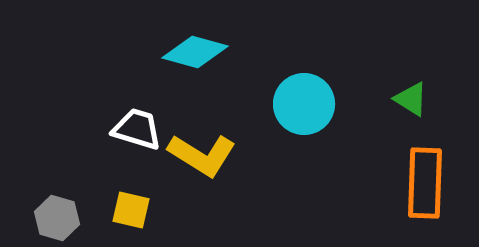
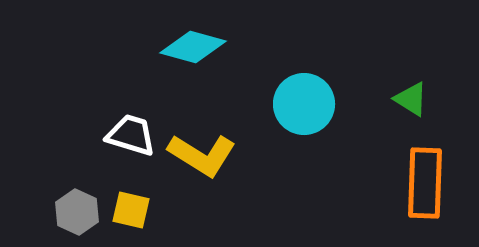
cyan diamond: moved 2 px left, 5 px up
white trapezoid: moved 6 px left, 6 px down
gray hexagon: moved 20 px right, 6 px up; rotated 9 degrees clockwise
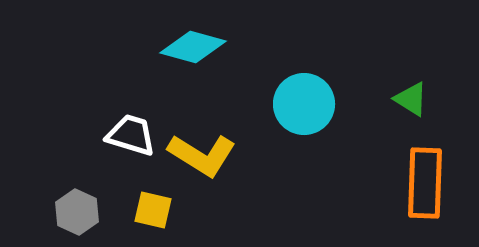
yellow square: moved 22 px right
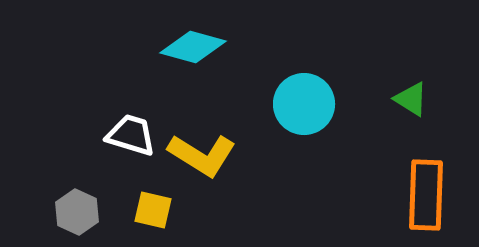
orange rectangle: moved 1 px right, 12 px down
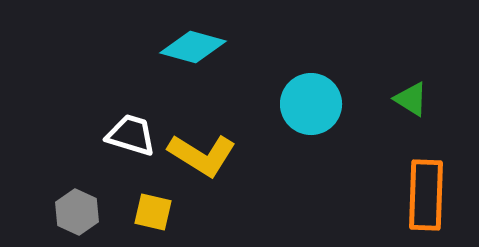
cyan circle: moved 7 px right
yellow square: moved 2 px down
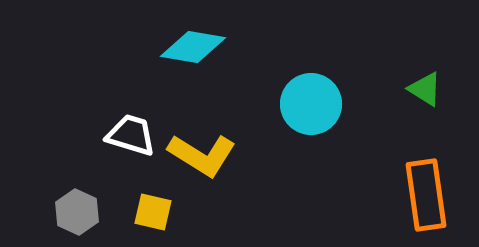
cyan diamond: rotated 6 degrees counterclockwise
green triangle: moved 14 px right, 10 px up
orange rectangle: rotated 10 degrees counterclockwise
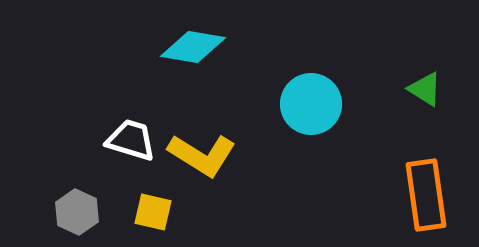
white trapezoid: moved 5 px down
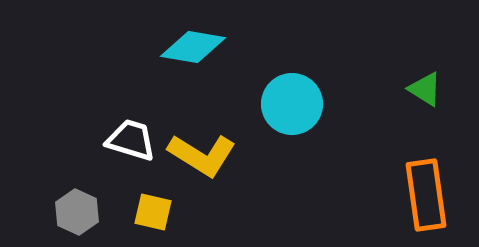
cyan circle: moved 19 px left
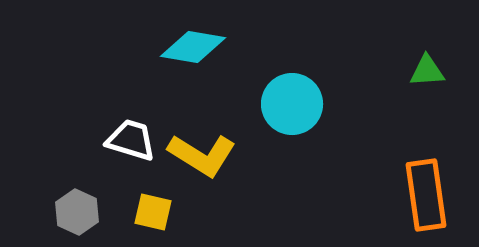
green triangle: moved 2 px right, 18 px up; rotated 36 degrees counterclockwise
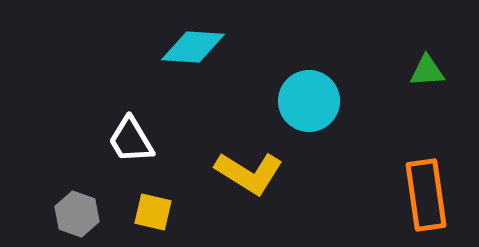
cyan diamond: rotated 6 degrees counterclockwise
cyan circle: moved 17 px right, 3 px up
white trapezoid: rotated 138 degrees counterclockwise
yellow L-shape: moved 47 px right, 18 px down
gray hexagon: moved 2 px down; rotated 6 degrees counterclockwise
